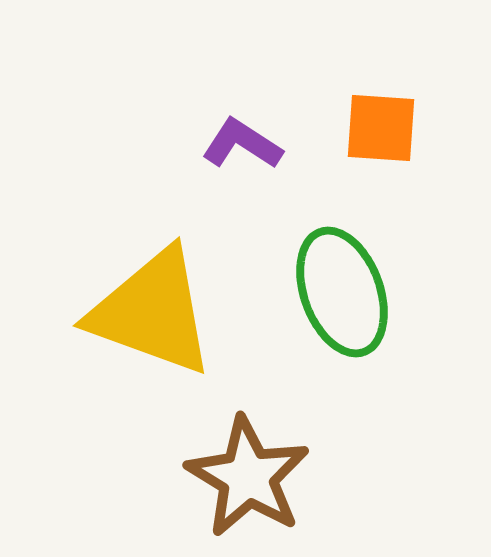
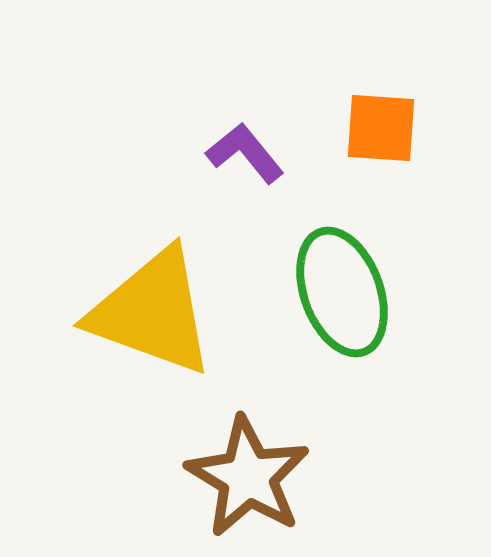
purple L-shape: moved 3 px right, 9 px down; rotated 18 degrees clockwise
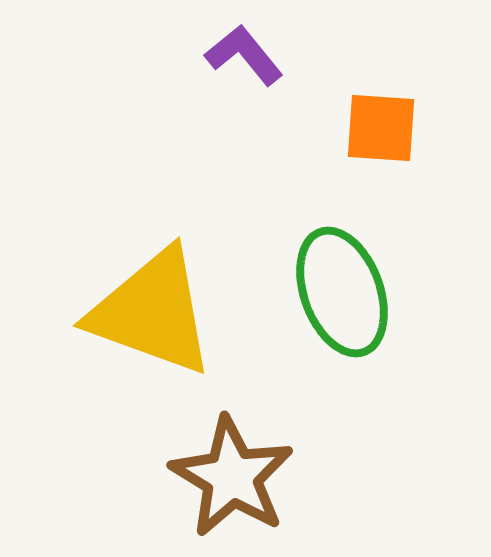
purple L-shape: moved 1 px left, 98 px up
brown star: moved 16 px left
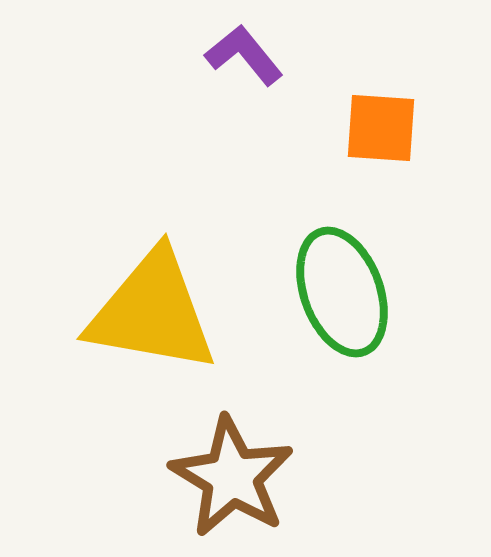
yellow triangle: rotated 10 degrees counterclockwise
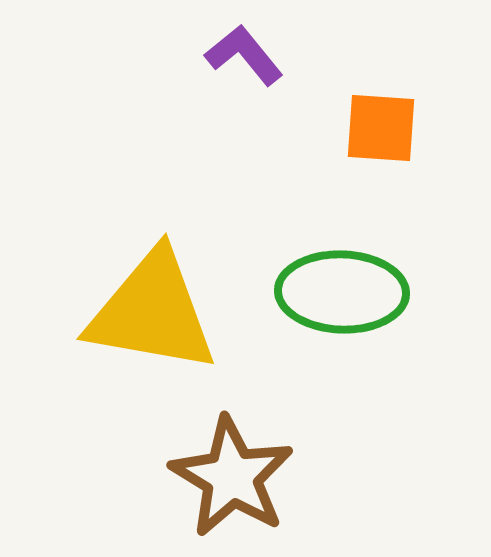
green ellipse: rotated 68 degrees counterclockwise
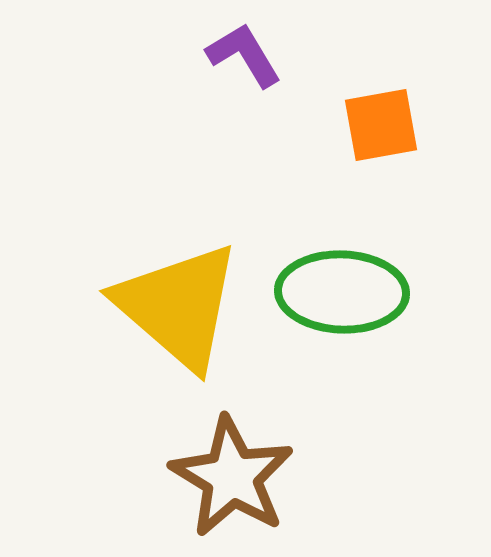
purple L-shape: rotated 8 degrees clockwise
orange square: moved 3 px up; rotated 14 degrees counterclockwise
yellow triangle: moved 26 px right, 6 px up; rotated 31 degrees clockwise
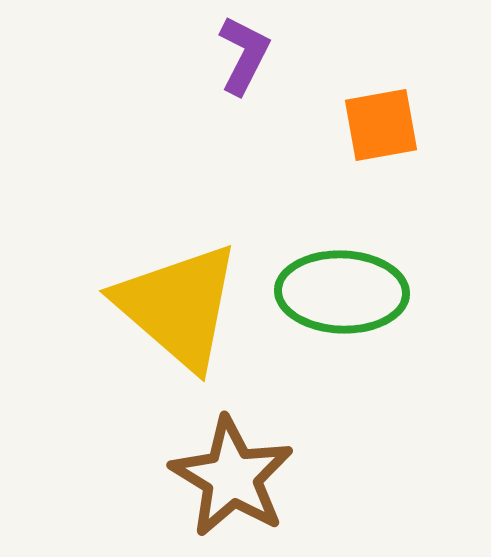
purple L-shape: rotated 58 degrees clockwise
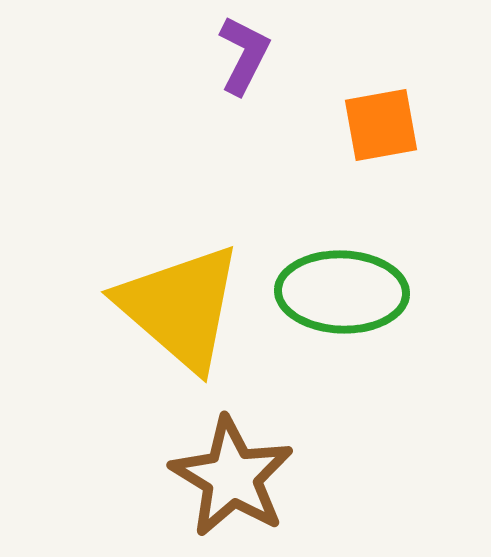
yellow triangle: moved 2 px right, 1 px down
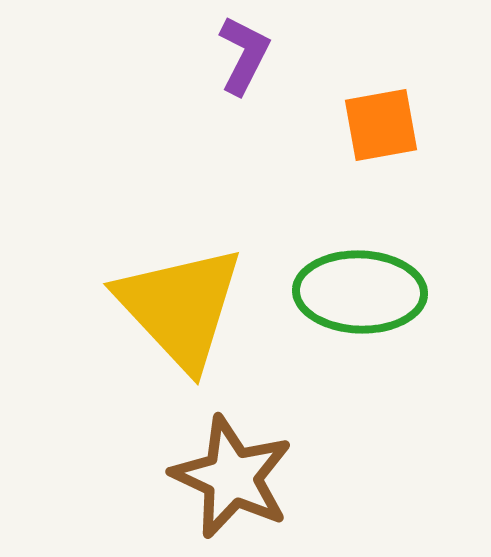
green ellipse: moved 18 px right
yellow triangle: rotated 6 degrees clockwise
brown star: rotated 6 degrees counterclockwise
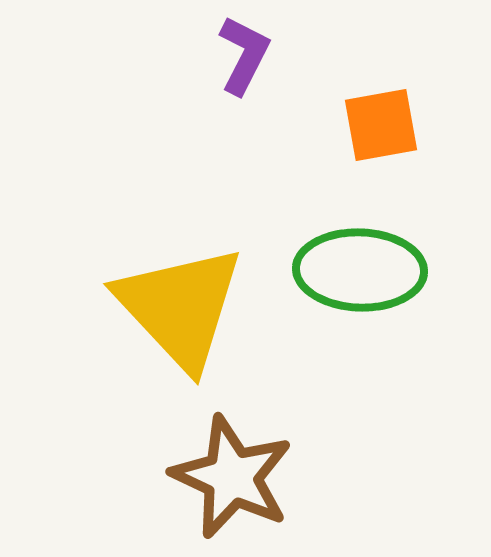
green ellipse: moved 22 px up
